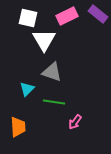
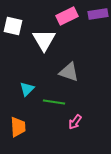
purple rectangle: rotated 48 degrees counterclockwise
white square: moved 15 px left, 8 px down
gray triangle: moved 17 px right
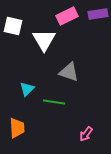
pink arrow: moved 11 px right, 12 px down
orange trapezoid: moved 1 px left, 1 px down
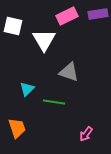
orange trapezoid: rotated 15 degrees counterclockwise
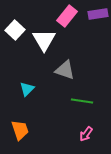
pink rectangle: rotated 25 degrees counterclockwise
white square: moved 2 px right, 4 px down; rotated 30 degrees clockwise
gray triangle: moved 4 px left, 2 px up
green line: moved 28 px right, 1 px up
orange trapezoid: moved 3 px right, 2 px down
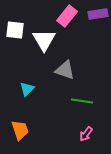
white square: rotated 36 degrees counterclockwise
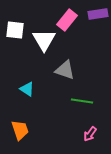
pink rectangle: moved 4 px down
cyan triangle: rotated 42 degrees counterclockwise
pink arrow: moved 4 px right
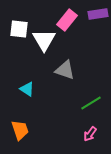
white square: moved 4 px right, 1 px up
green line: moved 9 px right, 2 px down; rotated 40 degrees counterclockwise
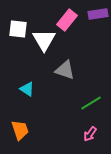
white square: moved 1 px left
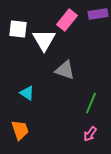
cyan triangle: moved 4 px down
green line: rotated 35 degrees counterclockwise
